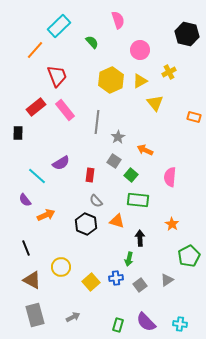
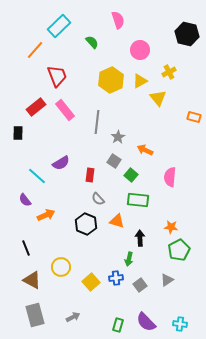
yellow triangle at (155, 103): moved 3 px right, 5 px up
gray semicircle at (96, 201): moved 2 px right, 2 px up
orange star at (172, 224): moved 1 px left, 3 px down; rotated 24 degrees counterclockwise
green pentagon at (189, 256): moved 10 px left, 6 px up
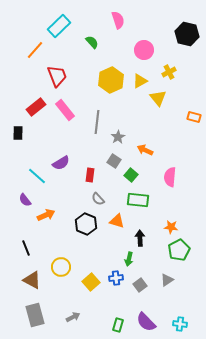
pink circle at (140, 50): moved 4 px right
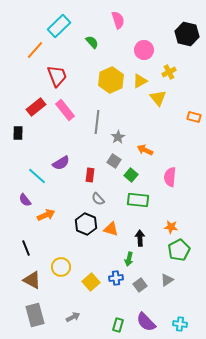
orange triangle at (117, 221): moved 6 px left, 8 px down
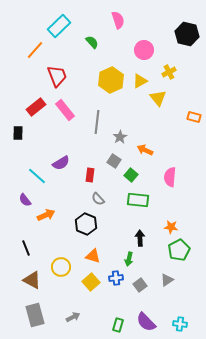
gray star at (118, 137): moved 2 px right
orange triangle at (111, 229): moved 18 px left, 27 px down
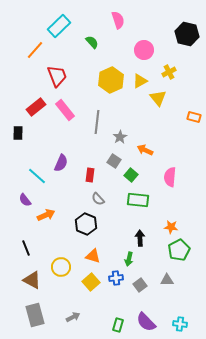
purple semicircle at (61, 163): rotated 36 degrees counterclockwise
gray triangle at (167, 280): rotated 32 degrees clockwise
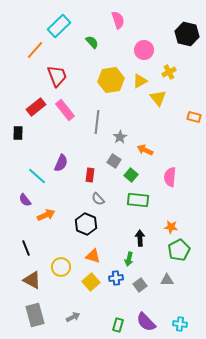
yellow hexagon at (111, 80): rotated 15 degrees clockwise
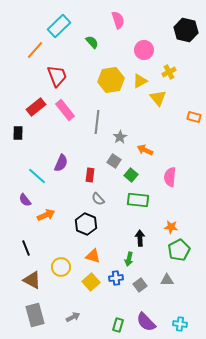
black hexagon at (187, 34): moved 1 px left, 4 px up
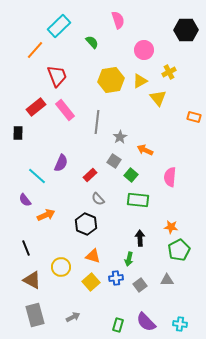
black hexagon at (186, 30): rotated 15 degrees counterclockwise
red rectangle at (90, 175): rotated 40 degrees clockwise
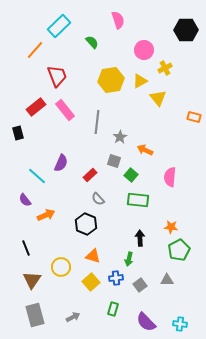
yellow cross at (169, 72): moved 4 px left, 4 px up
black rectangle at (18, 133): rotated 16 degrees counterclockwise
gray square at (114, 161): rotated 16 degrees counterclockwise
brown triangle at (32, 280): rotated 36 degrees clockwise
green rectangle at (118, 325): moved 5 px left, 16 px up
